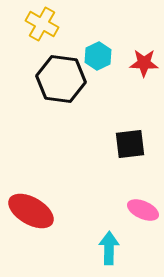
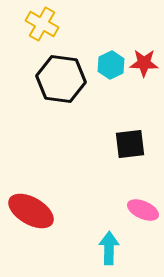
cyan hexagon: moved 13 px right, 9 px down
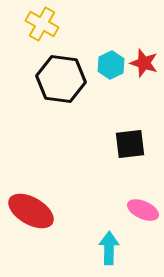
red star: rotated 16 degrees clockwise
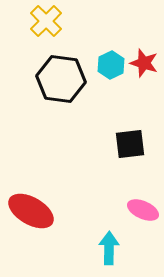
yellow cross: moved 4 px right, 3 px up; rotated 16 degrees clockwise
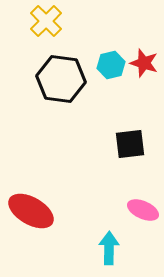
cyan hexagon: rotated 12 degrees clockwise
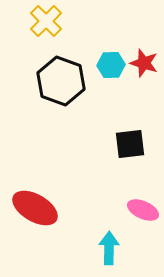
cyan hexagon: rotated 12 degrees clockwise
black hexagon: moved 2 px down; rotated 12 degrees clockwise
red ellipse: moved 4 px right, 3 px up
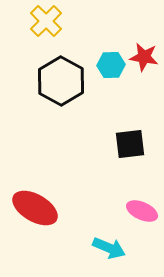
red star: moved 6 px up; rotated 8 degrees counterclockwise
black hexagon: rotated 9 degrees clockwise
pink ellipse: moved 1 px left, 1 px down
cyan arrow: rotated 112 degrees clockwise
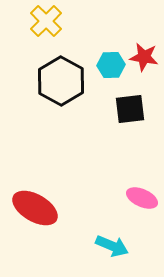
black square: moved 35 px up
pink ellipse: moved 13 px up
cyan arrow: moved 3 px right, 2 px up
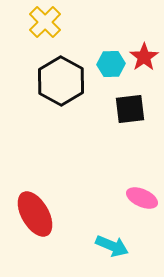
yellow cross: moved 1 px left, 1 px down
red star: rotated 28 degrees clockwise
cyan hexagon: moved 1 px up
red ellipse: moved 6 px down; rotated 30 degrees clockwise
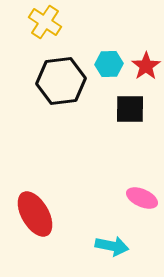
yellow cross: rotated 12 degrees counterclockwise
red star: moved 2 px right, 9 px down
cyan hexagon: moved 2 px left
black hexagon: rotated 24 degrees clockwise
black square: rotated 8 degrees clockwise
cyan arrow: rotated 12 degrees counterclockwise
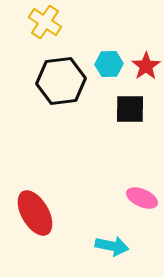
red ellipse: moved 1 px up
